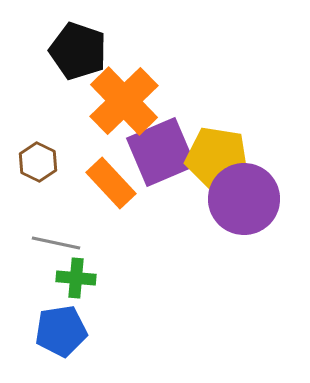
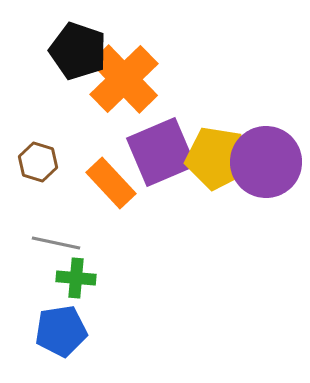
orange cross: moved 22 px up
brown hexagon: rotated 9 degrees counterclockwise
purple circle: moved 22 px right, 37 px up
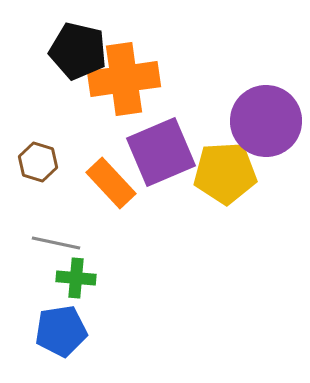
black pentagon: rotated 6 degrees counterclockwise
orange cross: rotated 36 degrees clockwise
yellow pentagon: moved 8 px right, 15 px down; rotated 12 degrees counterclockwise
purple circle: moved 41 px up
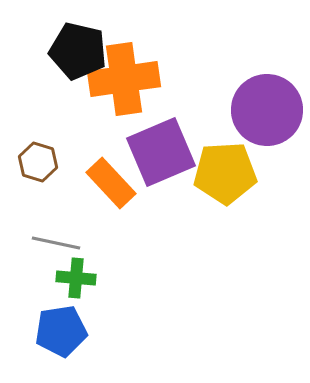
purple circle: moved 1 px right, 11 px up
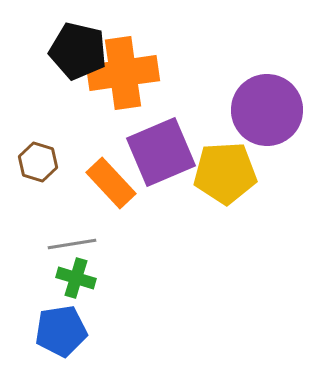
orange cross: moved 1 px left, 6 px up
gray line: moved 16 px right, 1 px down; rotated 21 degrees counterclockwise
green cross: rotated 12 degrees clockwise
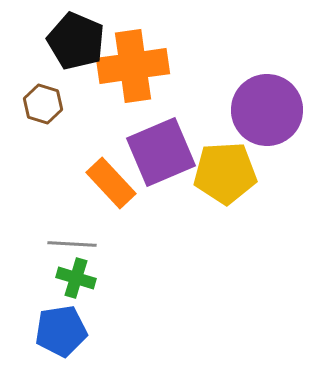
black pentagon: moved 2 px left, 10 px up; rotated 10 degrees clockwise
orange cross: moved 10 px right, 7 px up
brown hexagon: moved 5 px right, 58 px up
gray line: rotated 12 degrees clockwise
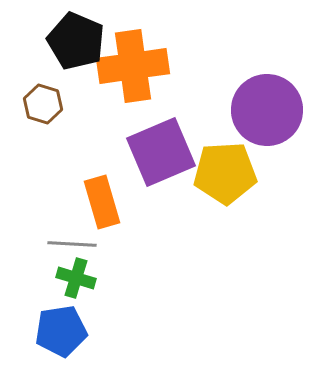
orange rectangle: moved 9 px left, 19 px down; rotated 27 degrees clockwise
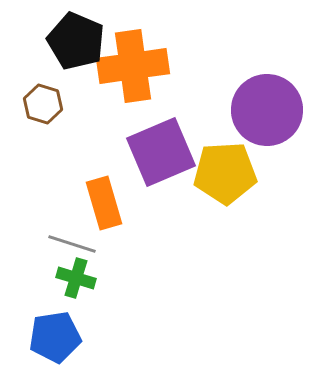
orange rectangle: moved 2 px right, 1 px down
gray line: rotated 15 degrees clockwise
blue pentagon: moved 6 px left, 6 px down
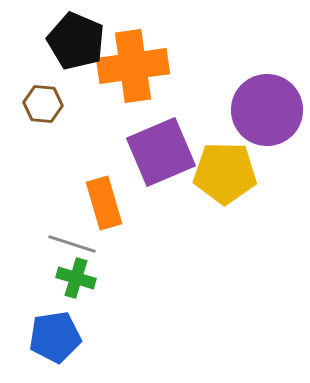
brown hexagon: rotated 12 degrees counterclockwise
yellow pentagon: rotated 4 degrees clockwise
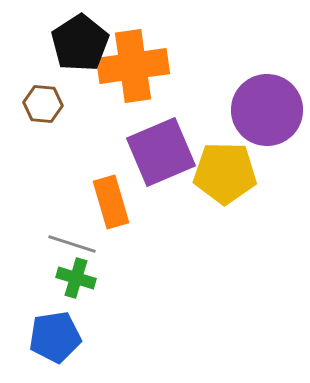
black pentagon: moved 4 px right, 2 px down; rotated 16 degrees clockwise
orange rectangle: moved 7 px right, 1 px up
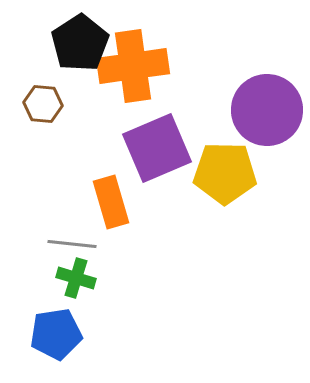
purple square: moved 4 px left, 4 px up
gray line: rotated 12 degrees counterclockwise
blue pentagon: moved 1 px right, 3 px up
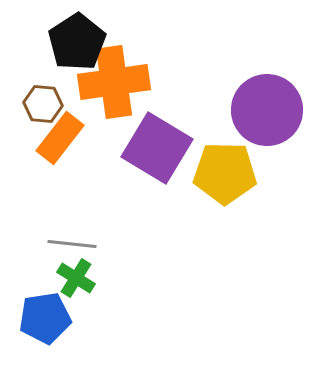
black pentagon: moved 3 px left, 1 px up
orange cross: moved 19 px left, 16 px down
purple square: rotated 36 degrees counterclockwise
orange rectangle: moved 51 px left, 64 px up; rotated 54 degrees clockwise
green cross: rotated 15 degrees clockwise
blue pentagon: moved 11 px left, 16 px up
